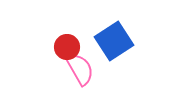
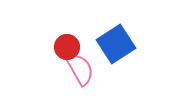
blue square: moved 2 px right, 3 px down
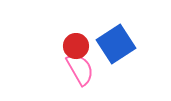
red circle: moved 9 px right, 1 px up
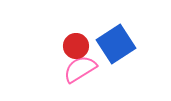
pink semicircle: rotated 92 degrees counterclockwise
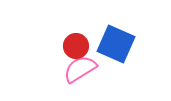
blue square: rotated 33 degrees counterclockwise
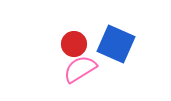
red circle: moved 2 px left, 2 px up
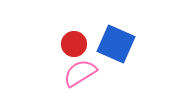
pink semicircle: moved 4 px down
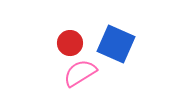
red circle: moved 4 px left, 1 px up
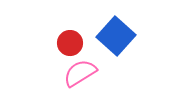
blue square: moved 8 px up; rotated 18 degrees clockwise
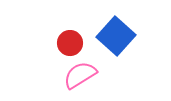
pink semicircle: moved 2 px down
